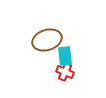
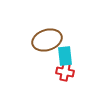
red cross: rotated 12 degrees counterclockwise
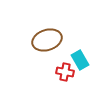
cyan rectangle: moved 15 px right, 4 px down; rotated 24 degrees counterclockwise
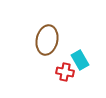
brown ellipse: rotated 60 degrees counterclockwise
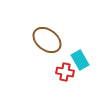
brown ellipse: rotated 64 degrees counterclockwise
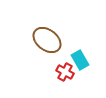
red cross: rotated 18 degrees clockwise
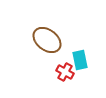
cyan rectangle: rotated 18 degrees clockwise
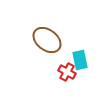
red cross: moved 2 px right
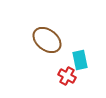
red cross: moved 4 px down
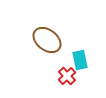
red cross: rotated 18 degrees clockwise
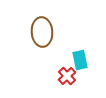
brown ellipse: moved 5 px left, 8 px up; rotated 48 degrees clockwise
